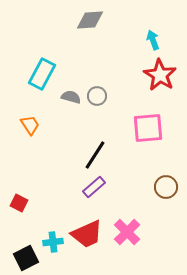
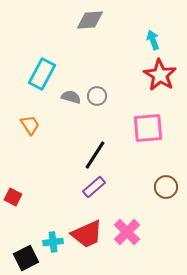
red square: moved 6 px left, 6 px up
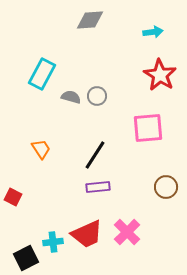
cyan arrow: moved 8 px up; rotated 102 degrees clockwise
orange trapezoid: moved 11 px right, 24 px down
purple rectangle: moved 4 px right; rotated 35 degrees clockwise
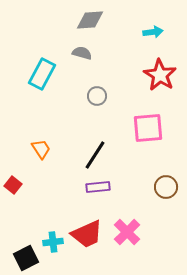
gray semicircle: moved 11 px right, 44 px up
red square: moved 12 px up; rotated 12 degrees clockwise
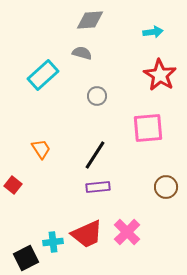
cyan rectangle: moved 1 px right, 1 px down; rotated 20 degrees clockwise
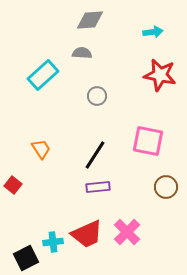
gray semicircle: rotated 12 degrees counterclockwise
red star: rotated 20 degrees counterclockwise
pink square: moved 13 px down; rotated 16 degrees clockwise
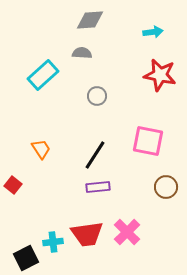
red trapezoid: rotated 16 degrees clockwise
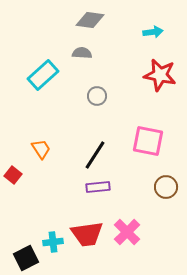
gray diamond: rotated 12 degrees clockwise
red square: moved 10 px up
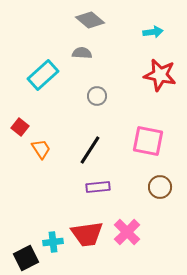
gray diamond: rotated 32 degrees clockwise
black line: moved 5 px left, 5 px up
red square: moved 7 px right, 48 px up
brown circle: moved 6 px left
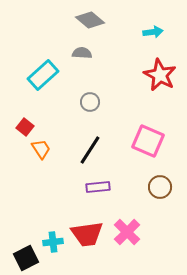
red star: rotated 16 degrees clockwise
gray circle: moved 7 px left, 6 px down
red square: moved 5 px right
pink square: rotated 12 degrees clockwise
